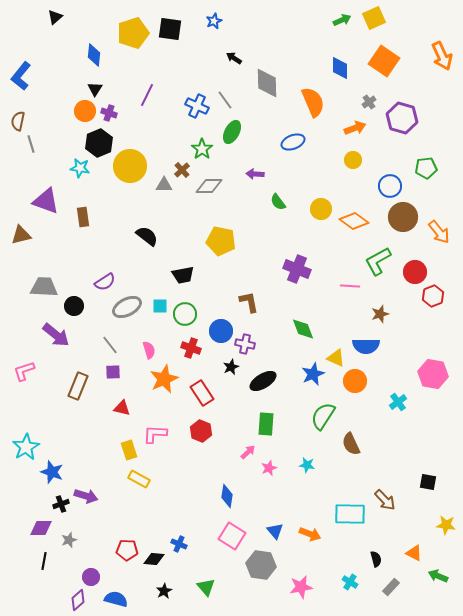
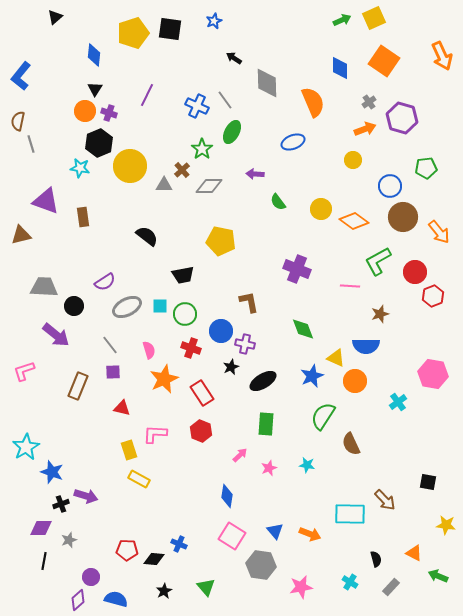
orange arrow at (355, 128): moved 10 px right, 1 px down
blue star at (313, 374): moved 1 px left, 2 px down
pink arrow at (248, 452): moved 8 px left, 3 px down
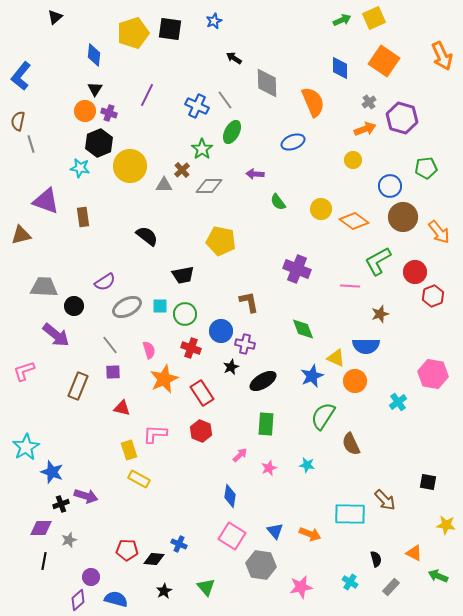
blue diamond at (227, 496): moved 3 px right
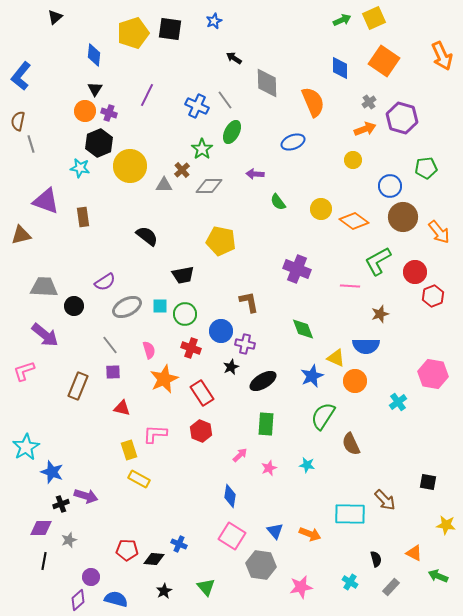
purple arrow at (56, 335): moved 11 px left
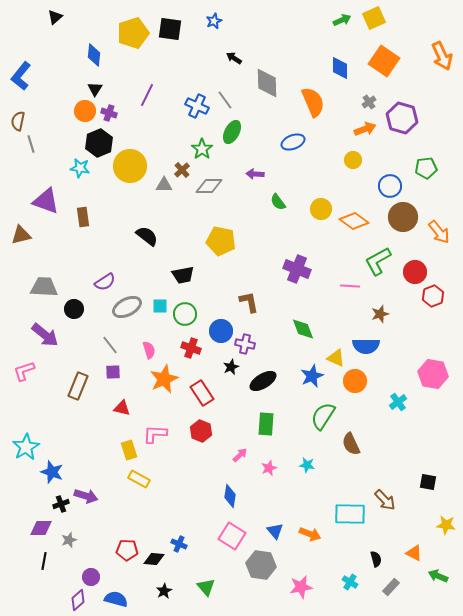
black circle at (74, 306): moved 3 px down
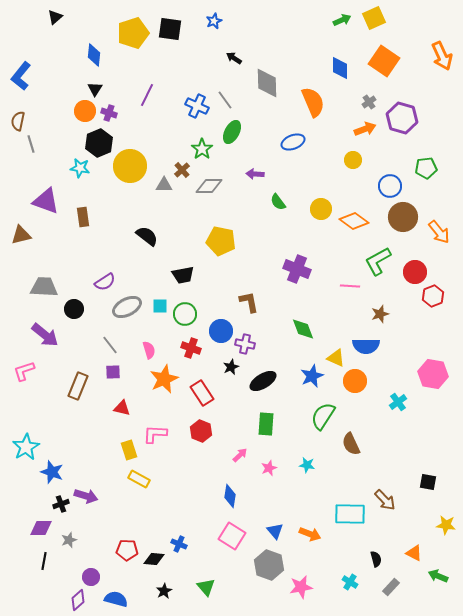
gray hexagon at (261, 565): moved 8 px right; rotated 12 degrees clockwise
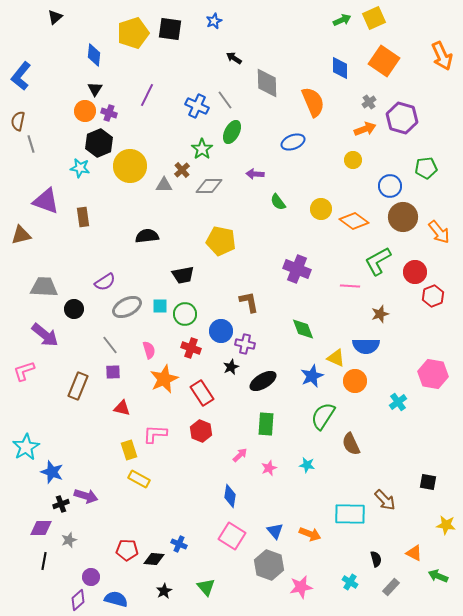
black semicircle at (147, 236): rotated 45 degrees counterclockwise
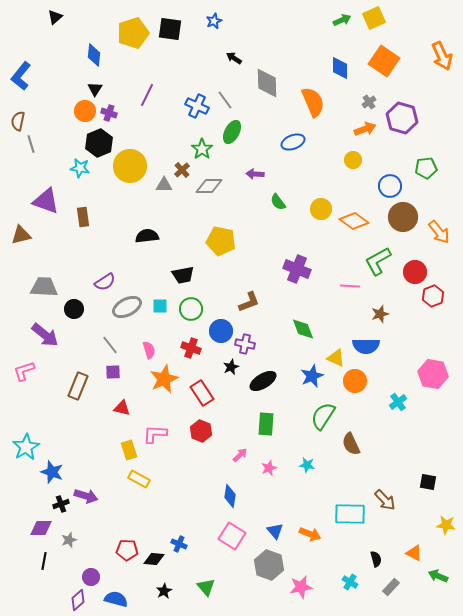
brown L-shape at (249, 302): rotated 80 degrees clockwise
green circle at (185, 314): moved 6 px right, 5 px up
